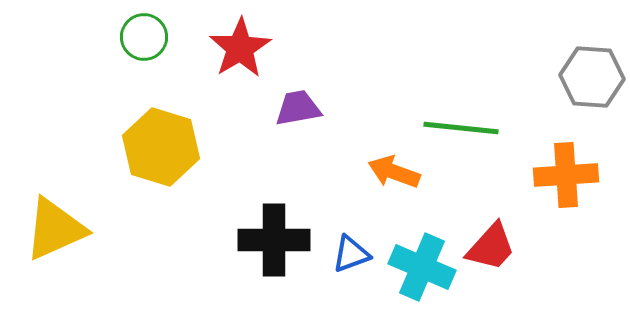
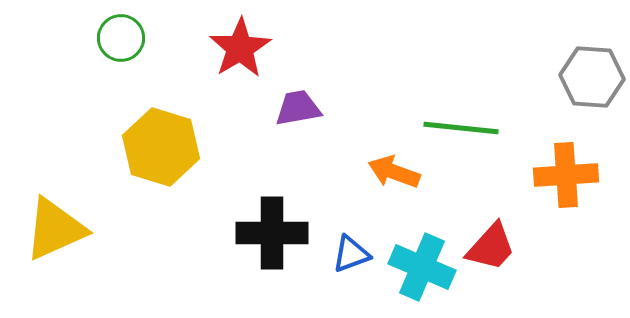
green circle: moved 23 px left, 1 px down
black cross: moved 2 px left, 7 px up
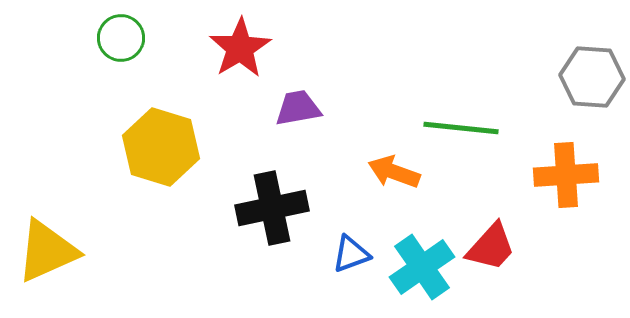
yellow triangle: moved 8 px left, 22 px down
black cross: moved 25 px up; rotated 12 degrees counterclockwise
cyan cross: rotated 32 degrees clockwise
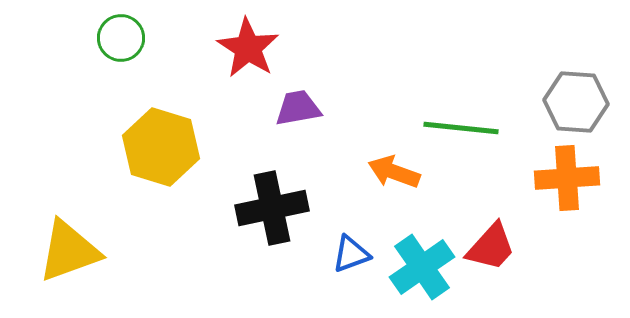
red star: moved 8 px right; rotated 8 degrees counterclockwise
gray hexagon: moved 16 px left, 25 px down
orange cross: moved 1 px right, 3 px down
yellow triangle: moved 22 px right; rotated 4 degrees clockwise
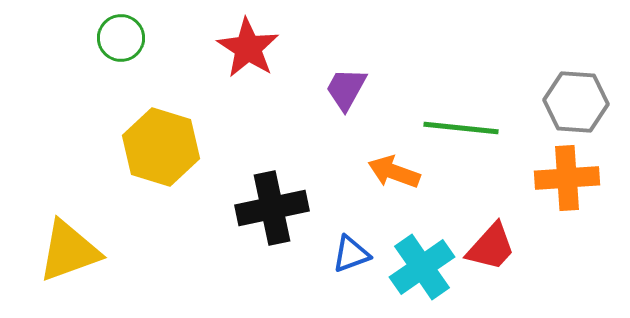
purple trapezoid: moved 48 px right, 19 px up; rotated 51 degrees counterclockwise
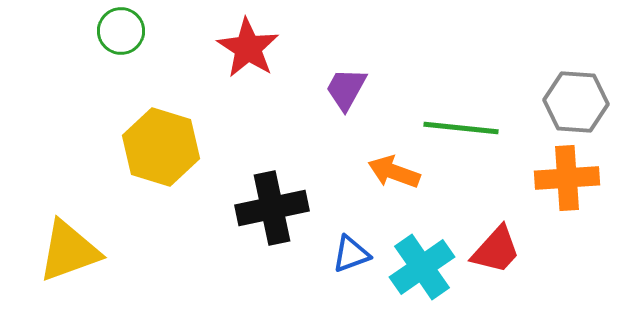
green circle: moved 7 px up
red trapezoid: moved 5 px right, 3 px down
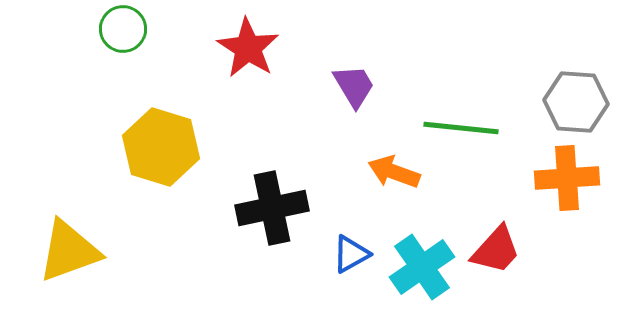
green circle: moved 2 px right, 2 px up
purple trapezoid: moved 8 px right, 3 px up; rotated 120 degrees clockwise
blue triangle: rotated 9 degrees counterclockwise
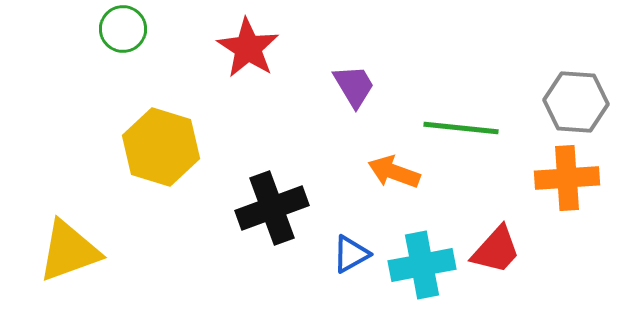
black cross: rotated 8 degrees counterclockwise
cyan cross: moved 2 px up; rotated 24 degrees clockwise
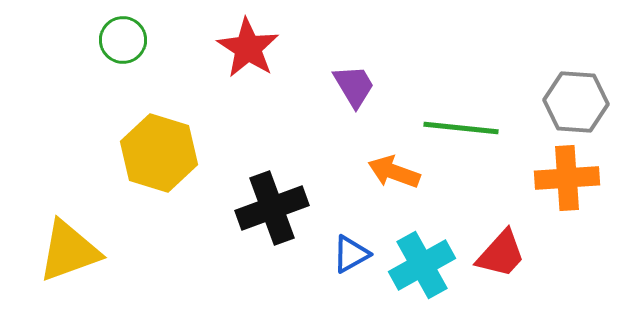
green circle: moved 11 px down
yellow hexagon: moved 2 px left, 6 px down
red trapezoid: moved 5 px right, 4 px down
cyan cross: rotated 18 degrees counterclockwise
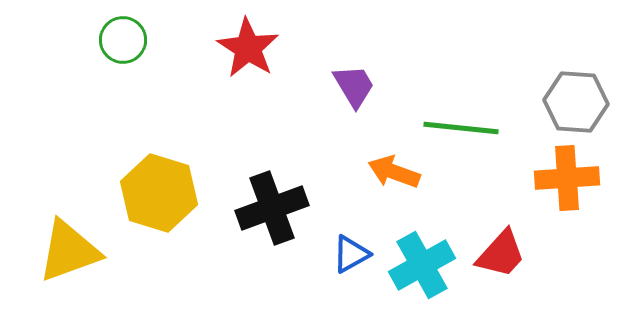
yellow hexagon: moved 40 px down
